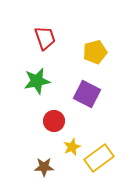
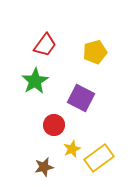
red trapezoid: moved 7 px down; rotated 55 degrees clockwise
green star: moved 2 px left; rotated 20 degrees counterclockwise
purple square: moved 6 px left, 4 px down
red circle: moved 4 px down
yellow star: moved 2 px down
brown star: rotated 12 degrees counterclockwise
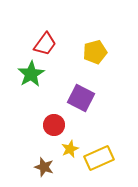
red trapezoid: moved 1 px up
green star: moved 4 px left, 7 px up
yellow star: moved 2 px left
yellow rectangle: rotated 12 degrees clockwise
brown star: rotated 30 degrees clockwise
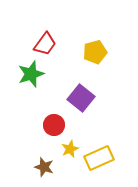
green star: rotated 12 degrees clockwise
purple square: rotated 12 degrees clockwise
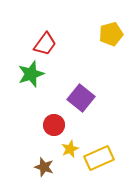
yellow pentagon: moved 16 px right, 18 px up
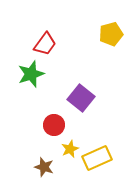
yellow rectangle: moved 2 px left
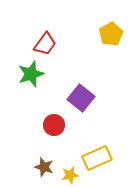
yellow pentagon: rotated 15 degrees counterclockwise
yellow star: moved 26 px down; rotated 12 degrees clockwise
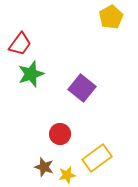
yellow pentagon: moved 17 px up
red trapezoid: moved 25 px left
purple square: moved 1 px right, 10 px up
red circle: moved 6 px right, 9 px down
yellow rectangle: rotated 12 degrees counterclockwise
yellow star: moved 3 px left
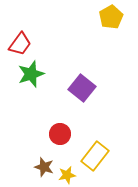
yellow rectangle: moved 2 px left, 2 px up; rotated 16 degrees counterclockwise
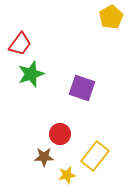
purple square: rotated 20 degrees counterclockwise
brown star: moved 10 px up; rotated 18 degrees counterclockwise
